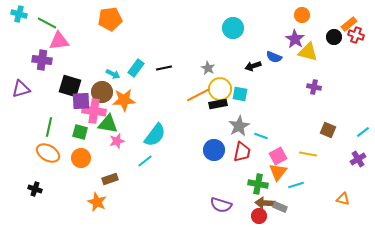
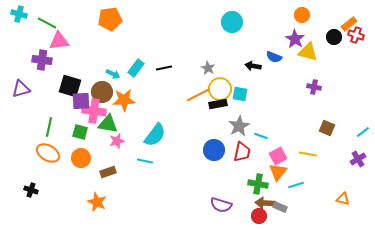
cyan circle at (233, 28): moved 1 px left, 6 px up
black arrow at (253, 66): rotated 28 degrees clockwise
brown square at (328, 130): moved 1 px left, 2 px up
cyan line at (145, 161): rotated 49 degrees clockwise
brown rectangle at (110, 179): moved 2 px left, 7 px up
black cross at (35, 189): moved 4 px left, 1 px down
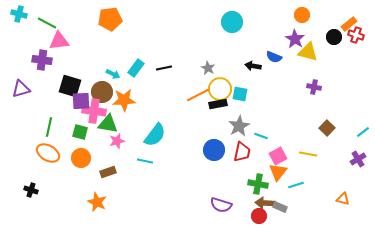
brown square at (327, 128): rotated 21 degrees clockwise
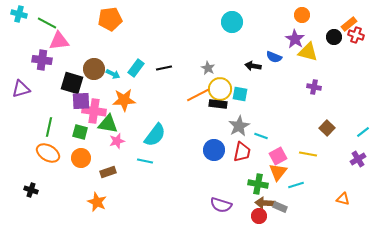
black square at (70, 86): moved 2 px right, 3 px up
brown circle at (102, 92): moved 8 px left, 23 px up
black rectangle at (218, 104): rotated 18 degrees clockwise
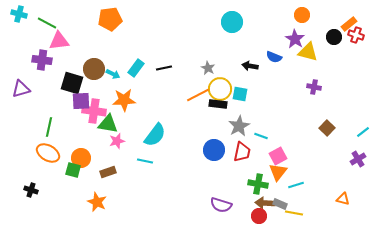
black arrow at (253, 66): moved 3 px left
green square at (80, 132): moved 7 px left, 38 px down
yellow line at (308, 154): moved 14 px left, 59 px down
gray rectangle at (280, 207): moved 3 px up
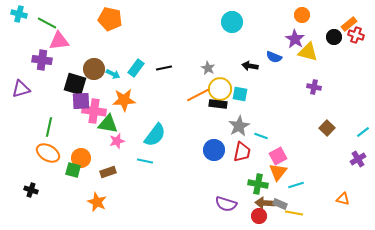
orange pentagon at (110, 19): rotated 20 degrees clockwise
black square at (72, 83): moved 3 px right, 1 px down
purple semicircle at (221, 205): moved 5 px right, 1 px up
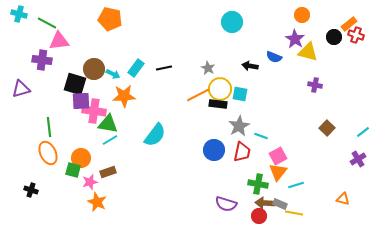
purple cross at (314, 87): moved 1 px right, 2 px up
orange star at (124, 100): moved 4 px up
green line at (49, 127): rotated 18 degrees counterclockwise
pink star at (117, 141): moved 27 px left, 41 px down
orange ellipse at (48, 153): rotated 35 degrees clockwise
cyan line at (145, 161): moved 35 px left, 21 px up; rotated 42 degrees counterclockwise
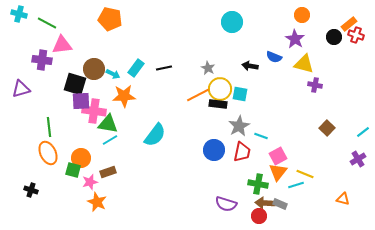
pink triangle at (59, 41): moved 3 px right, 4 px down
yellow triangle at (308, 52): moved 4 px left, 12 px down
yellow line at (294, 213): moved 11 px right, 39 px up; rotated 12 degrees clockwise
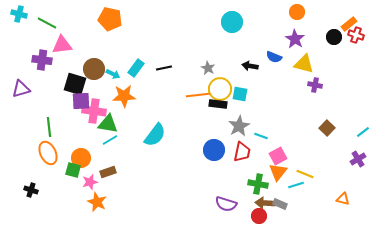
orange circle at (302, 15): moved 5 px left, 3 px up
orange line at (198, 95): rotated 20 degrees clockwise
